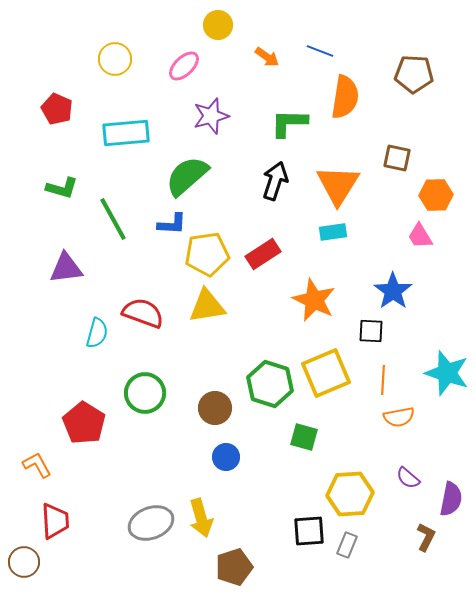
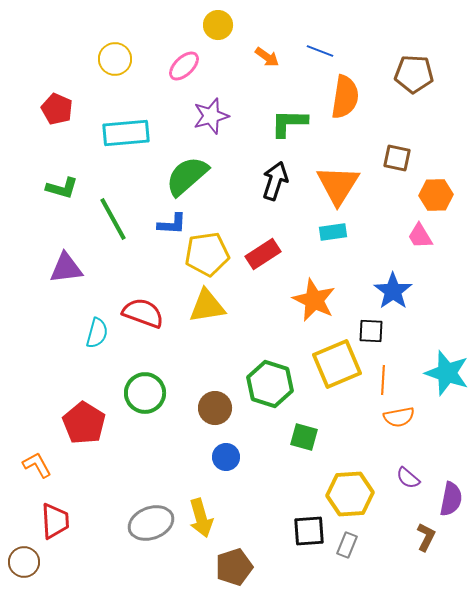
yellow square at (326, 373): moved 11 px right, 9 px up
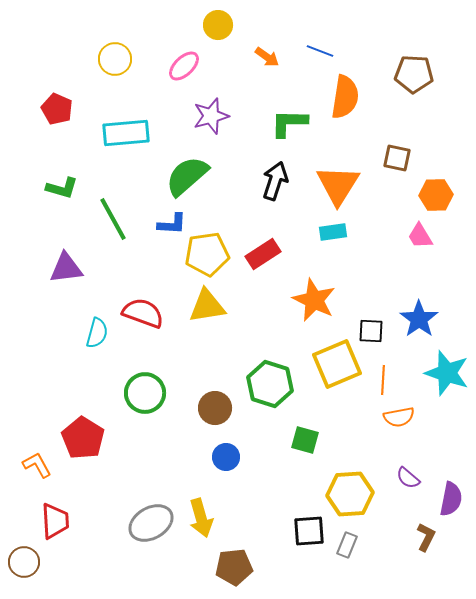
blue star at (393, 291): moved 26 px right, 28 px down
red pentagon at (84, 423): moved 1 px left, 15 px down
green square at (304, 437): moved 1 px right, 3 px down
gray ellipse at (151, 523): rotated 9 degrees counterclockwise
brown pentagon at (234, 567): rotated 12 degrees clockwise
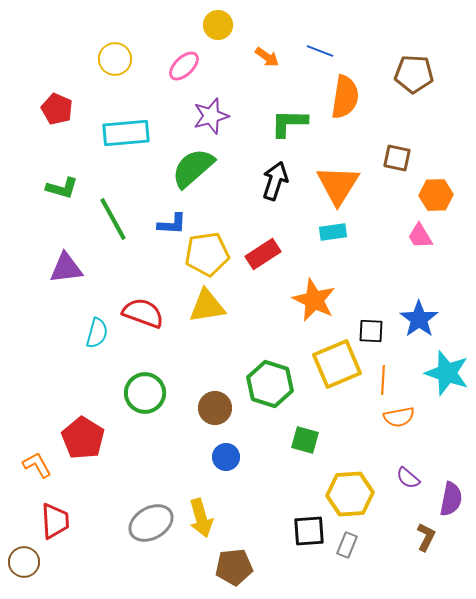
green semicircle at (187, 176): moved 6 px right, 8 px up
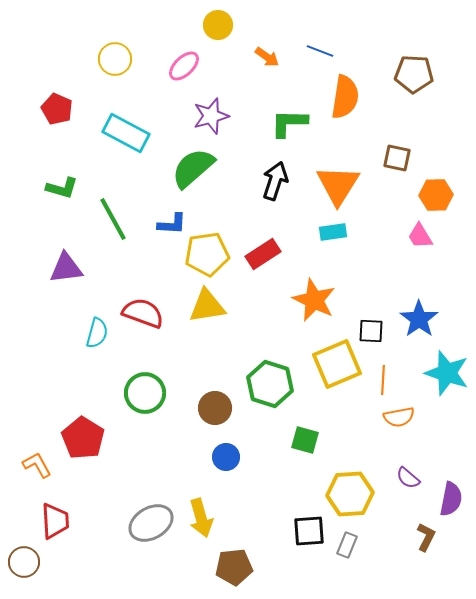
cyan rectangle at (126, 133): rotated 33 degrees clockwise
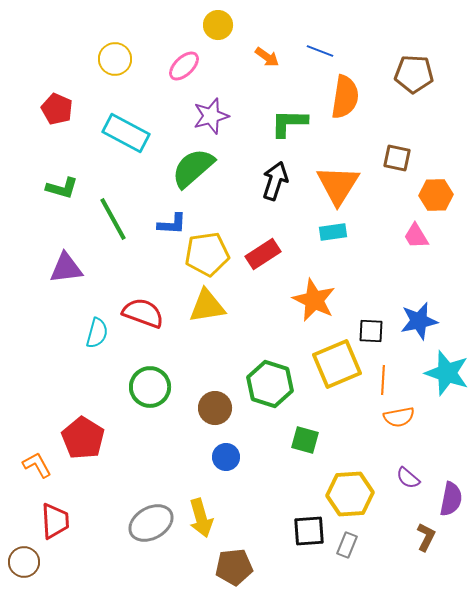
pink trapezoid at (420, 236): moved 4 px left
blue star at (419, 319): moved 2 px down; rotated 24 degrees clockwise
green circle at (145, 393): moved 5 px right, 6 px up
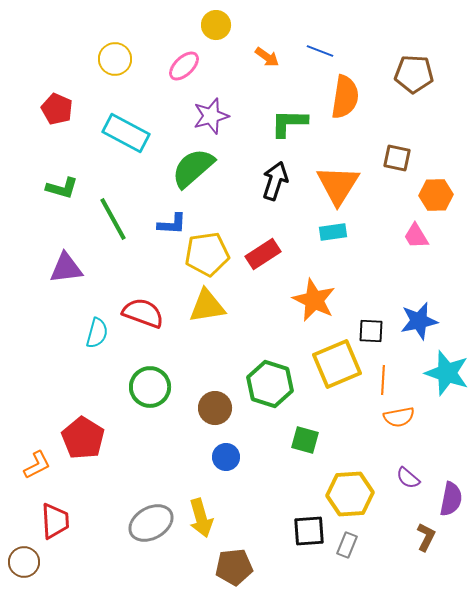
yellow circle at (218, 25): moved 2 px left
orange L-shape at (37, 465): rotated 92 degrees clockwise
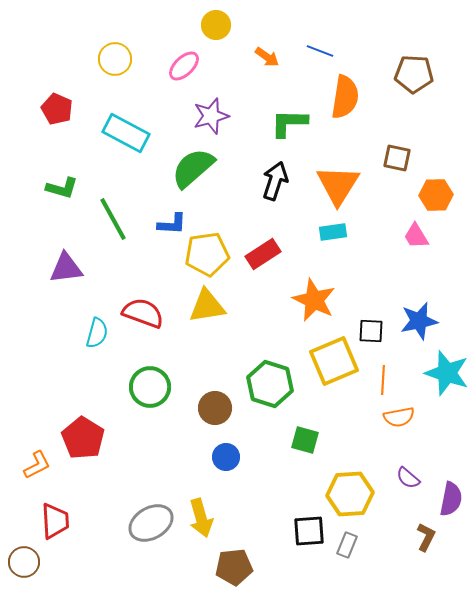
yellow square at (337, 364): moved 3 px left, 3 px up
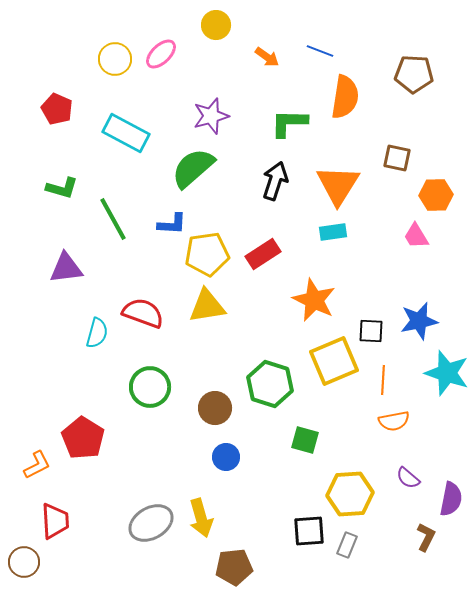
pink ellipse at (184, 66): moved 23 px left, 12 px up
orange semicircle at (399, 417): moved 5 px left, 4 px down
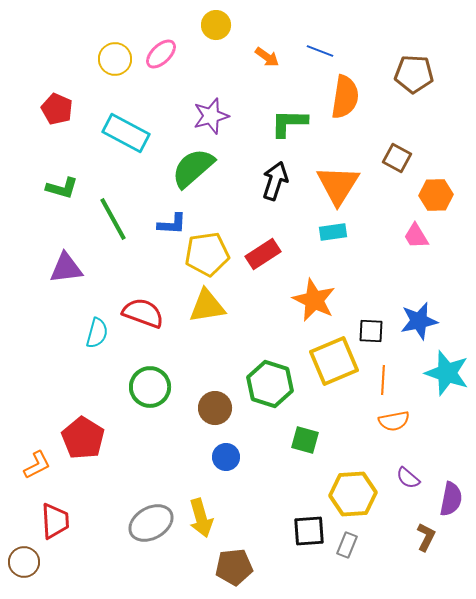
brown square at (397, 158): rotated 16 degrees clockwise
yellow hexagon at (350, 494): moved 3 px right
